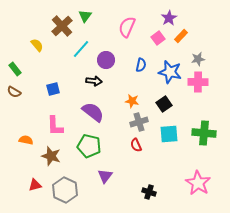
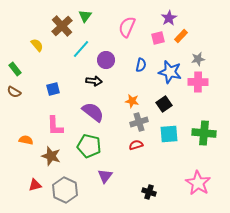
pink square: rotated 24 degrees clockwise
red semicircle: rotated 96 degrees clockwise
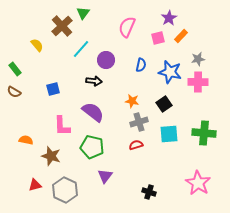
green triangle: moved 2 px left, 3 px up
pink L-shape: moved 7 px right
green pentagon: moved 3 px right, 1 px down
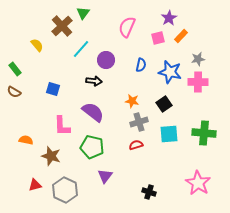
blue square: rotated 32 degrees clockwise
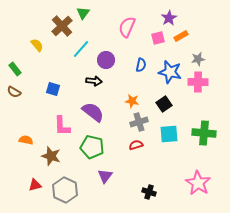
orange rectangle: rotated 16 degrees clockwise
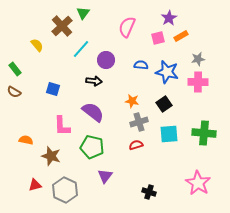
blue semicircle: rotated 96 degrees counterclockwise
blue star: moved 3 px left
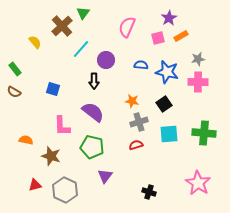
yellow semicircle: moved 2 px left, 3 px up
black arrow: rotated 84 degrees clockwise
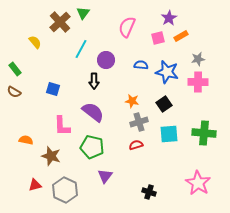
brown cross: moved 2 px left, 4 px up
cyan line: rotated 12 degrees counterclockwise
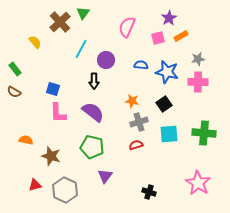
pink L-shape: moved 4 px left, 13 px up
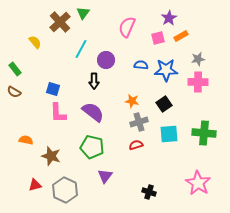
blue star: moved 1 px left, 2 px up; rotated 15 degrees counterclockwise
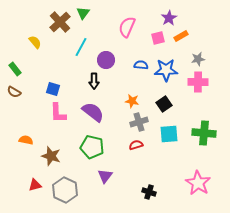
cyan line: moved 2 px up
